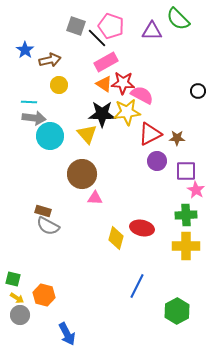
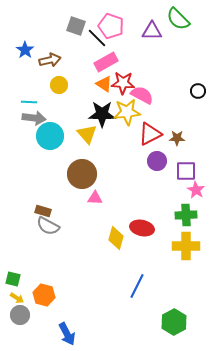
green hexagon: moved 3 px left, 11 px down
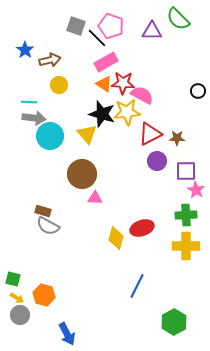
black star: rotated 16 degrees clockwise
red ellipse: rotated 30 degrees counterclockwise
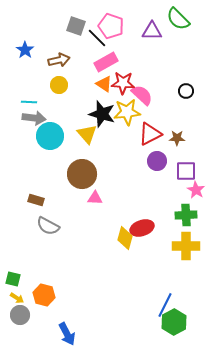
brown arrow: moved 9 px right
black circle: moved 12 px left
pink semicircle: rotated 15 degrees clockwise
brown rectangle: moved 7 px left, 11 px up
yellow diamond: moved 9 px right
blue line: moved 28 px right, 19 px down
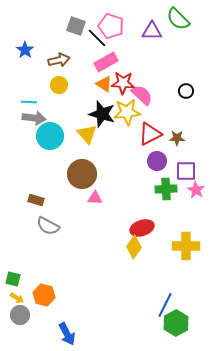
green cross: moved 20 px left, 26 px up
yellow diamond: moved 9 px right, 9 px down; rotated 20 degrees clockwise
green hexagon: moved 2 px right, 1 px down
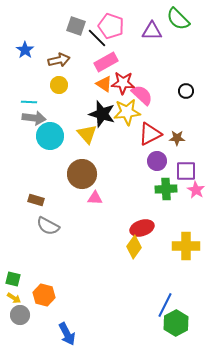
yellow arrow: moved 3 px left
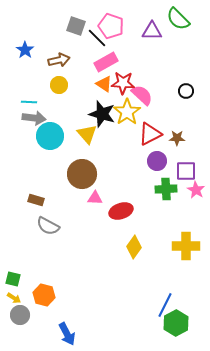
yellow star: rotated 28 degrees counterclockwise
red ellipse: moved 21 px left, 17 px up
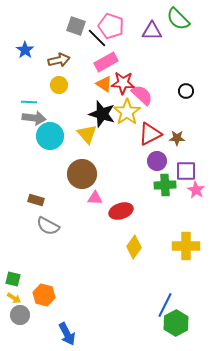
green cross: moved 1 px left, 4 px up
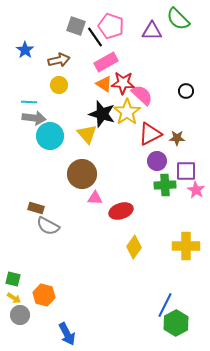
black line: moved 2 px left, 1 px up; rotated 10 degrees clockwise
brown rectangle: moved 8 px down
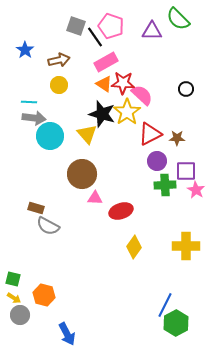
black circle: moved 2 px up
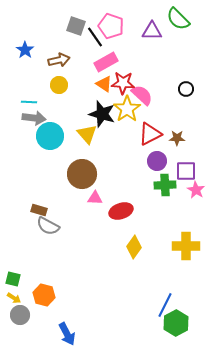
yellow star: moved 3 px up
brown rectangle: moved 3 px right, 2 px down
